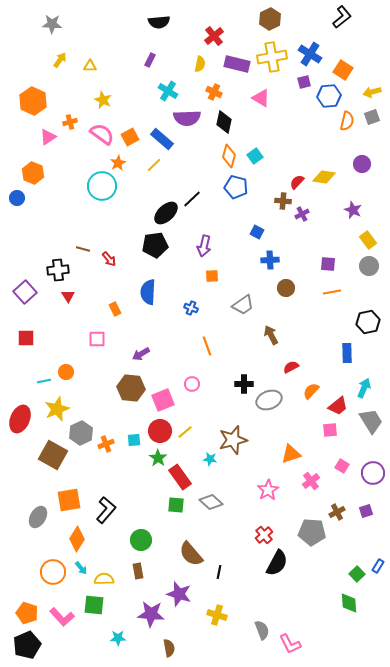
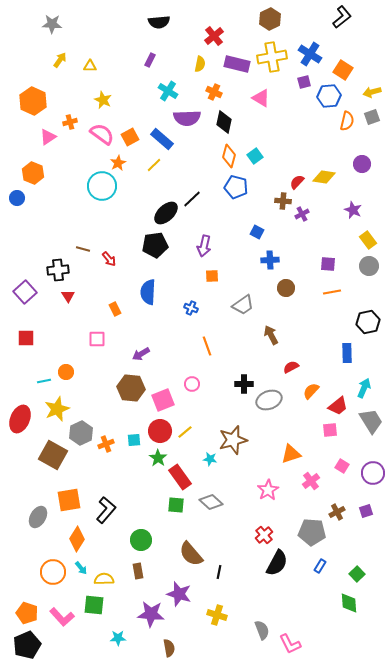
blue rectangle at (378, 566): moved 58 px left
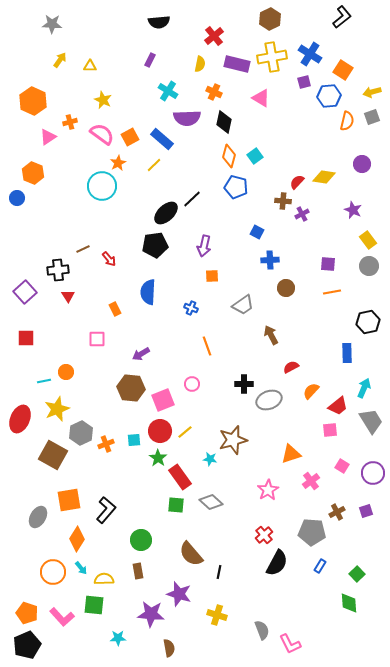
brown line at (83, 249): rotated 40 degrees counterclockwise
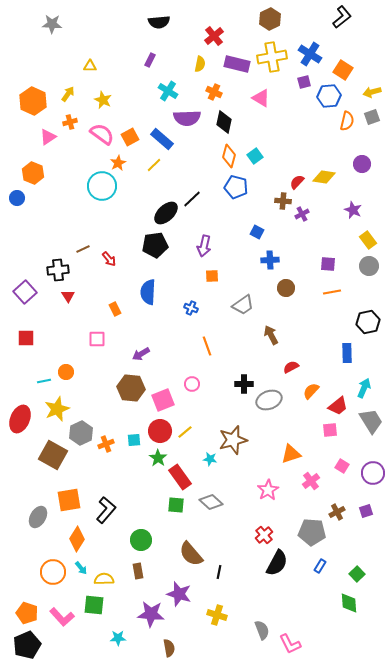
yellow arrow at (60, 60): moved 8 px right, 34 px down
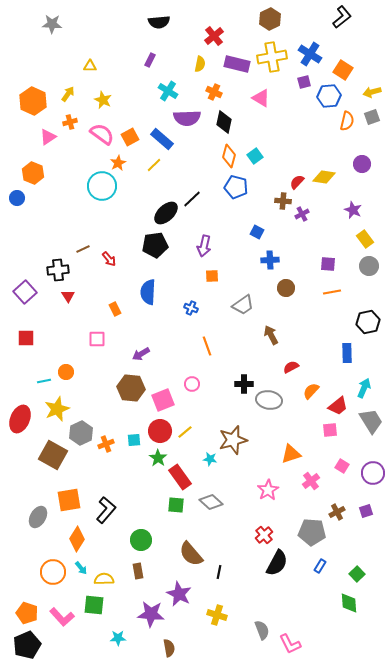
yellow rectangle at (368, 240): moved 3 px left, 1 px up
gray ellipse at (269, 400): rotated 30 degrees clockwise
purple star at (179, 594): rotated 10 degrees clockwise
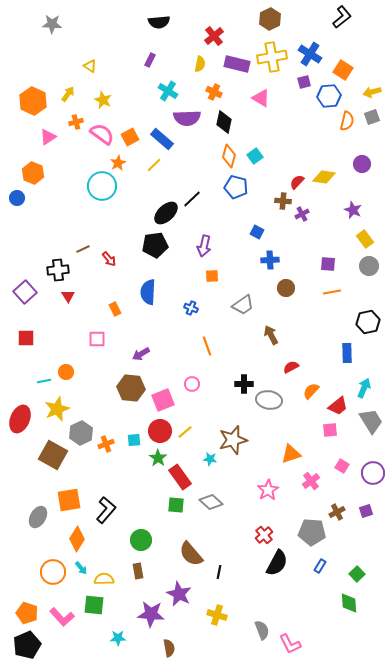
yellow triangle at (90, 66): rotated 32 degrees clockwise
orange cross at (70, 122): moved 6 px right
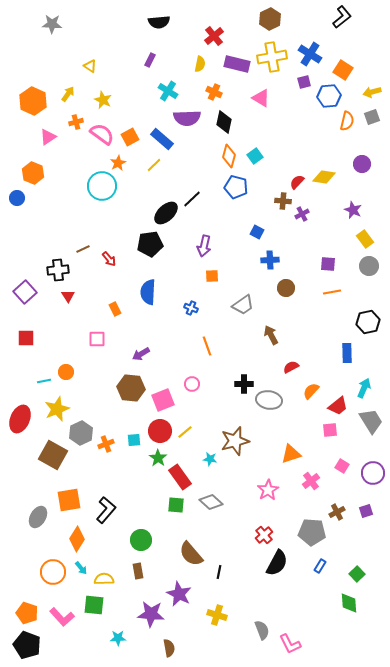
black pentagon at (155, 245): moved 5 px left, 1 px up
brown star at (233, 440): moved 2 px right, 1 px down
black pentagon at (27, 645): rotated 28 degrees counterclockwise
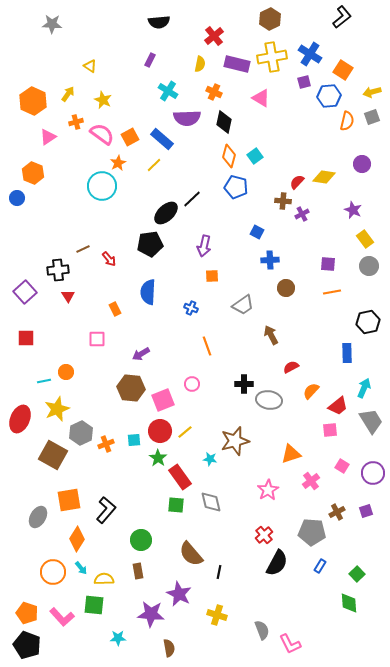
gray diamond at (211, 502): rotated 35 degrees clockwise
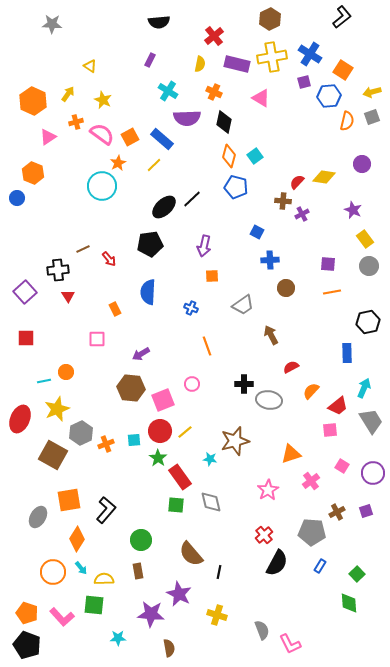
black ellipse at (166, 213): moved 2 px left, 6 px up
